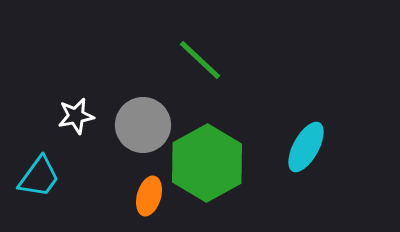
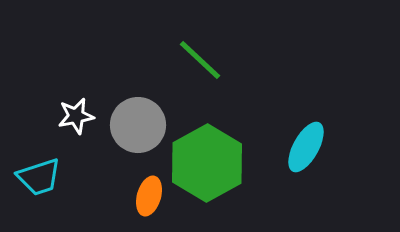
gray circle: moved 5 px left
cyan trapezoid: rotated 36 degrees clockwise
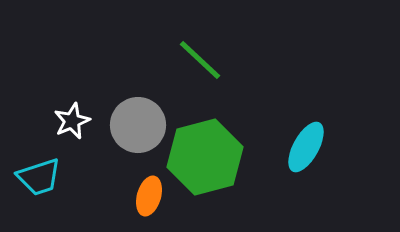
white star: moved 4 px left, 5 px down; rotated 12 degrees counterclockwise
green hexagon: moved 2 px left, 6 px up; rotated 14 degrees clockwise
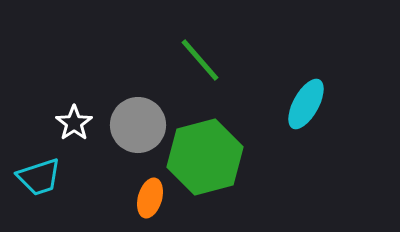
green line: rotated 6 degrees clockwise
white star: moved 2 px right, 2 px down; rotated 12 degrees counterclockwise
cyan ellipse: moved 43 px up
orange ellipse: moved 1 px right, 2 px down
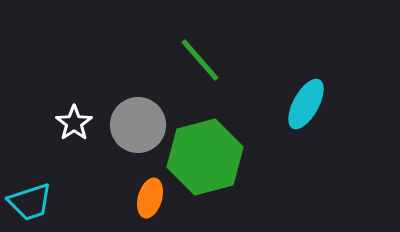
cyan trapezoid: moved 9 px left, 25 px down
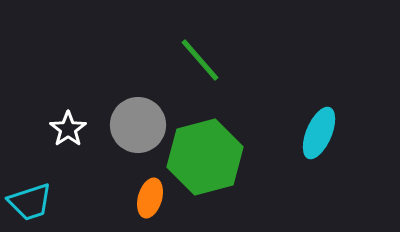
cyan ellipse: moved 13 px right, 29 px down; rotated 6 degrees counterclockwise
white star: moved 6 px left, 6 px down
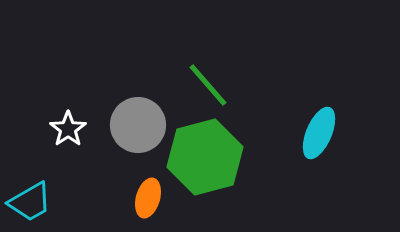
green line: moved 8 px right, 25 px down
orange ellipse: moved 2 px left
cyan trapezoid: rotated 12 degrees counterclockwise
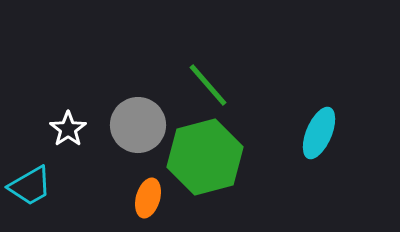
cyan trapezoid: moved 16 px up
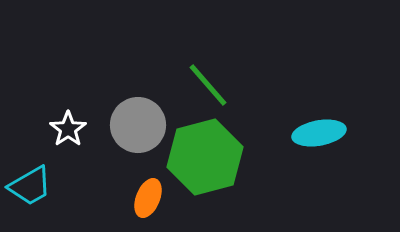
cyan ellipse: rotated 57 degrees clockwise
orange ellipse: rotated 6 degrees clockwise
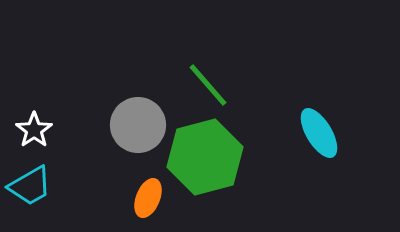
white star: moved 34 px left, 1 px down
cyan ellipse: rotated 69 degrees clockwise
